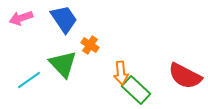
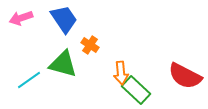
green triangle: rotated 32 degrees counterclockwise
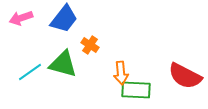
blue trapezoid: rotated 72 degrees clockwise
cyan line: moved 1 px right, 8 px up
green rectangle: rotated 40 degrees counterclockwise
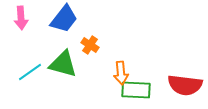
pink arrow: rotated 75 degrees counterclockwise
red semicircle: moved 9 px down; rotated 20 degrees counterclockwise
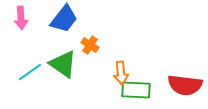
green triangle: rotated 20 degrees clockwise
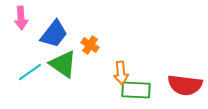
blue trapezoid: moved 10 px left, 15 px down
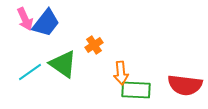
pink arrow: moved 4 px right, 1 px down; rotated 20 degrees counterclockwise
blue trapezoid: moved 8 px left, 11 px up
orange cross: moved 4 px right; rotated 24 degrees clockwise
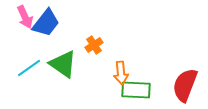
pink arrow: moved 2 px up
cyan line: moved 1 px left, 4 px up
red semicircle: rotated 104 degrees clockwise
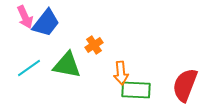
green triangle: moved 4 px right, 1 px down; rotated 24 degrees counterclockwise
